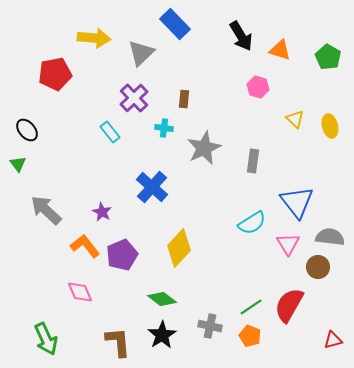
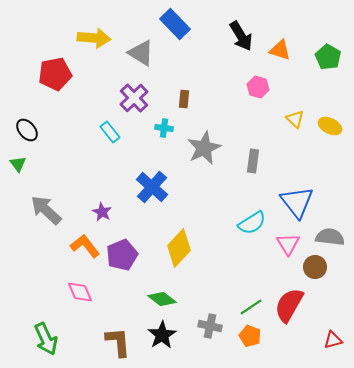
gray triangle: rotated 44 degrees counterclockwise
yellow ellipse: rotated 50 degrees counterclockwise
brown circle: moved 3 px left
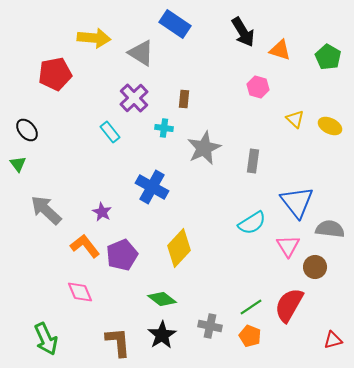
blue rectangle: rotated 12 degrees counterclockwise
black arrow: moved 2 px right, 4 px up
blue cross: rotated 12 degrees counterclockwise
gray semicircle: moved 8 px up
pink triangle: moved 2 px down
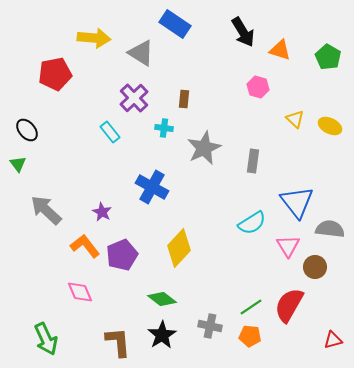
orange pentagon: rotated 15 degrees counterclockwise
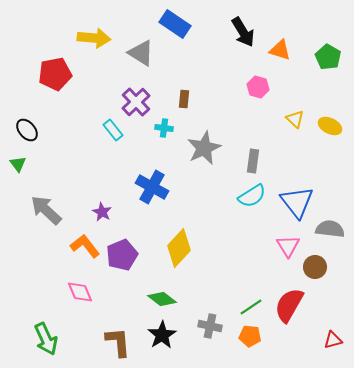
purple cross: moved 2 px right, 4 px down
cyan rectangle: moved 3 px right, 2 px up
cyan semicircle: moved 27 px up
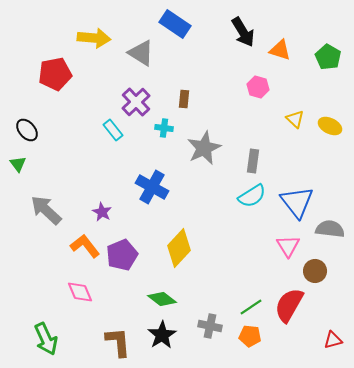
brown circle: moved 4 px down
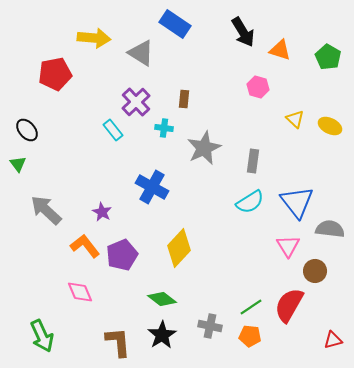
cyan semicircle: moved 2 px left, 6 px down
green arrow: moved 4 px left, 3 px up
